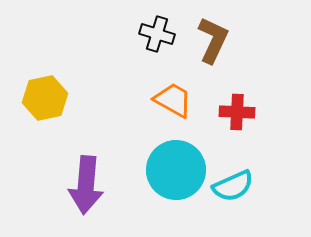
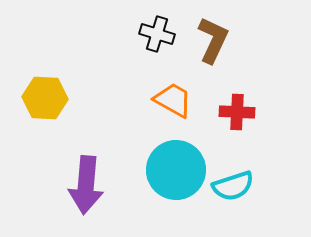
yellow hexagon: rotated 15 degrees clockwise
cyan semicircle: rotated 6 degrees clockwise
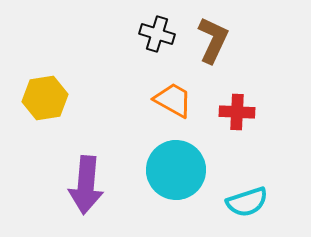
yellow hexagon: rotated 12 degrees counterclockwise
cyan semicircle: moved 14 px right, 16 px down
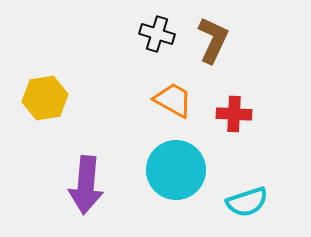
red cross: moved 3 px left, 2 px down
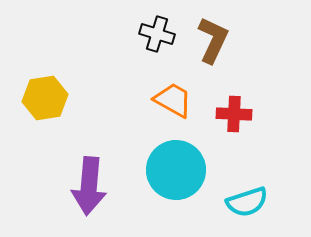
purple arrow: moved 3 px right, 1 px down
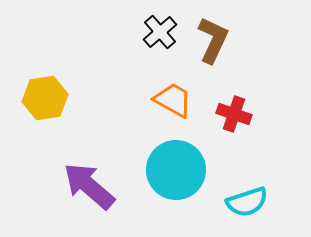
black cross: moved 3 px right, 2 px up; rotated 32 degrees clockwise
red cross: rotated 16 degrees clockwise
purple arrow: rotated 126 degrees clockwise
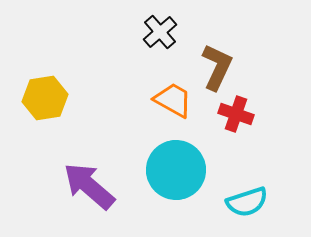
brown L-shape: moved 4 px right, 27 px down
red cross: moved 2 px right
